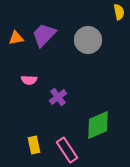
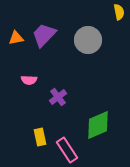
yellow rectangle: moved 6 px right, 8 px up
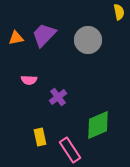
pink rectangle: moved 3 px right
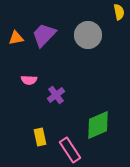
gray circle: moved 5 px up
purple cross: moved 2 px left, 2 px up
